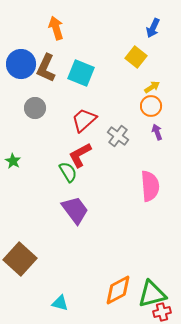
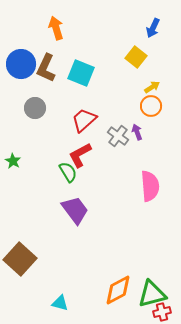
purple arrow: moved 20 px left
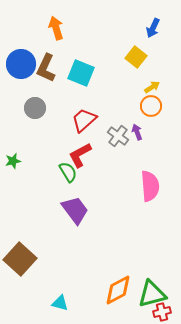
green star: rotated 28 degrees clockwise
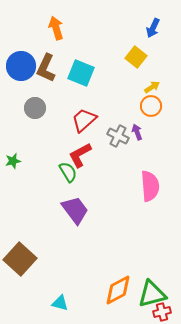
blue circle: moved 2 px down
gray cross: rotated 10 degrees counterclockwise
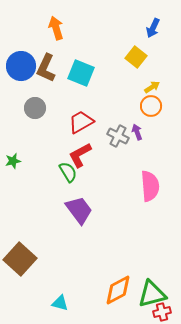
red trapezoid: moved 3 px left, 2 px down; rotated 12 degrees clockwise
purple trapezoid: moved 4 px right
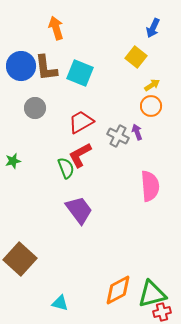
brown L-shape: rotated 32 degrees counterclockwise
cyan square: moved 1 px left
yellow arrow: moved 2 px up
green semicircle: moved 2 px left, 4 px up; rotated 10 degrees clockwise
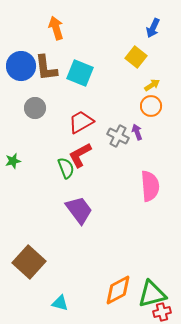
brown square: moved 9 px right, 3 px down
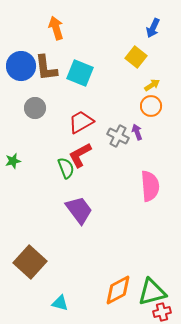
brown square: moved 1 px right
green triangle: moved 2 px up
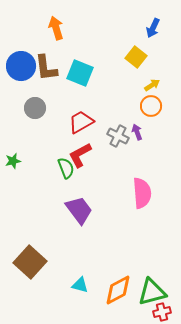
pink semicircle: moved 8 px left, 7 px down
cyan triangle: moved 20 px right, 18 px up
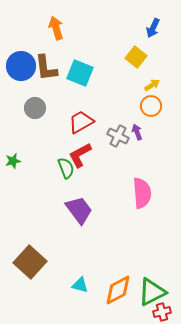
green triangle: rotated 12 degrees counterclockwise
